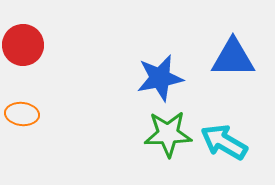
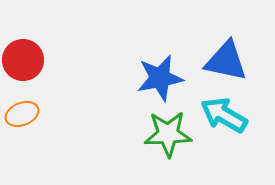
red circle: moved 15 px down
blue triangle: moved 7 px left, 3 px down; rotated 12 degrees clockwise
orange ellipse: rotated 28 degrees counterclockwise
cyan arrow: moved 27 px up
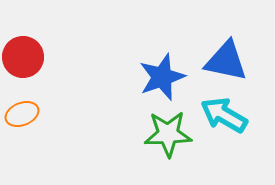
red circle: moved 3 px up
blue star: moved 2 px right, 1 px up; rotated 9 degrees counterclockwise
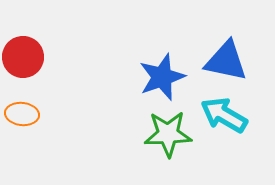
orange ellipse: rotated 28 degrees clockwise
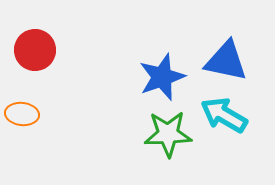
red circle: moved 12 px right, 7 px up
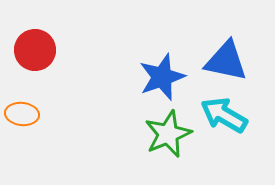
green star: rotated 21 degrees counterclockwise
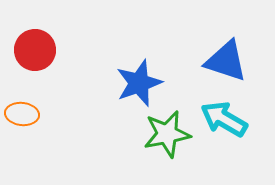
blue triangle: rotated 6 degrees clockwise
blue star: moved 23 px left, 6 px down
cyan arrow: moved 4 px down
green star: moved 1 px left; rotated 12 degrees clockwise
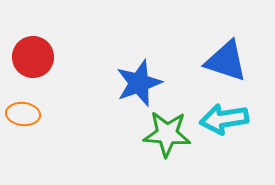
red circle: moved 2 px left, 7 px down
orange ellipse: moved 1 px right
cyan arrow: rotated 39 degrees counterclockwise
green star: rotated 15 degrees clockwise
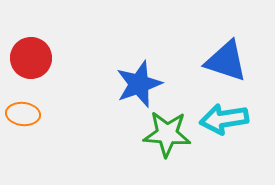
red circle: moved 2 px left, 1 px down
blue star: moved 1 px down
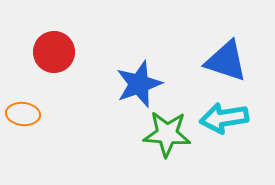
red circle: moved 23 px right, 6 px up
cyan arrow: moved 1 px up
